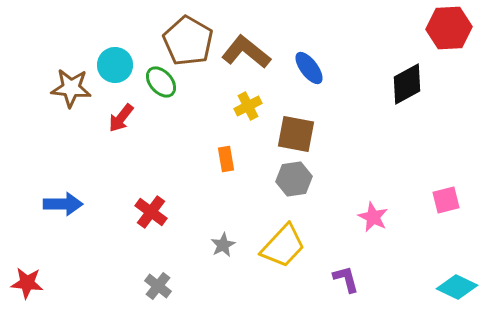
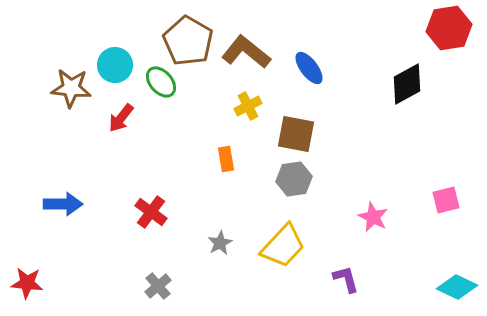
red hexagon: rotated 6 degrees counterclockwise
gray star: moved 3 px left, 2 px up
gray cross: rotated 12 degrees clockwise
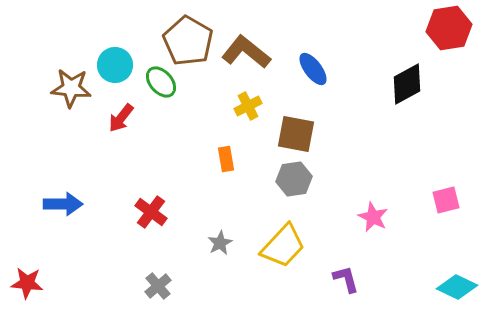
blue ellipse: moved 4 px right, 1 px down
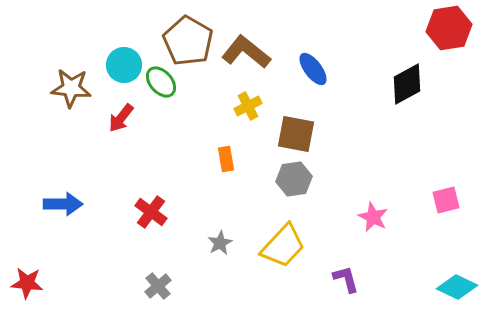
cyan circle: moved 9 px right
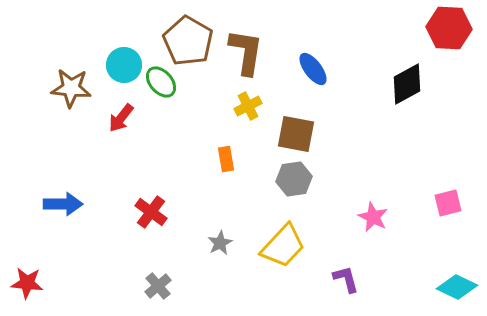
red hexagon: rotated 12 degrees clockwise
brown L-shape: rotated 60 degrees clockwise
pink square: moved 2 px right, 3 px down
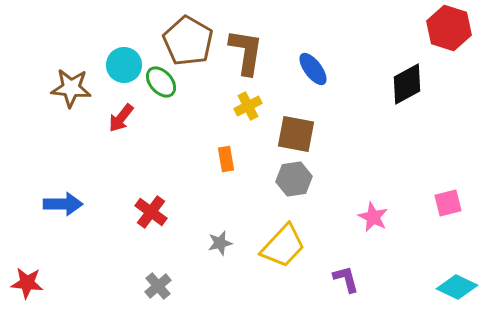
red hexagon: rotated 15 degrees clockwise
gray star: rotated 15 degrees clockwise
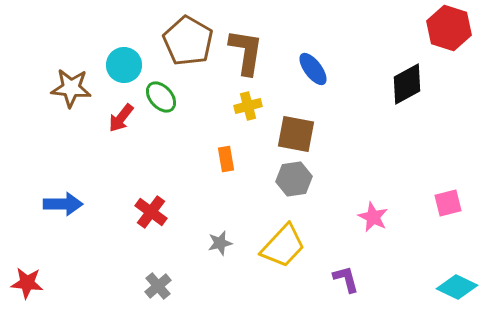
green ellipse: moved 15 px down
yellow cross: rotated 12 degrees clockwise
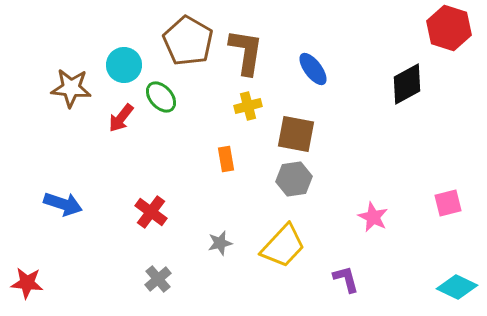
blue arrow: rotated 18 degrees clockwise
gray cross: moved 7 px up
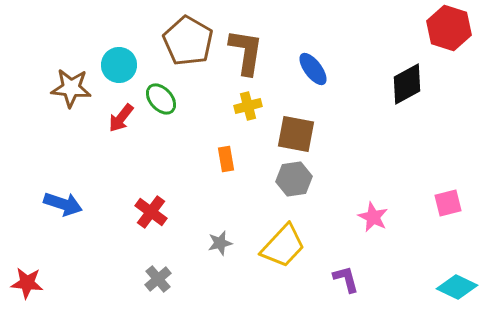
cyan circle: moved 5 px left
green ellipse: moved 2 px down
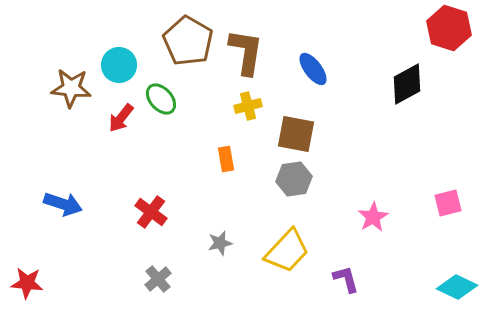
pink star: rotated 16 degrees clockwise
yellow trapezoid: moved 4 px right, 5 px down
